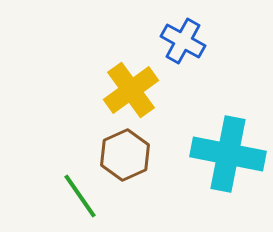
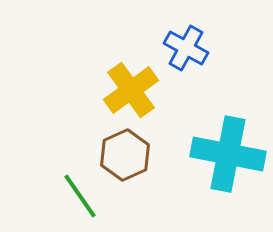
blue cross: moved 3 px right, 7 px down
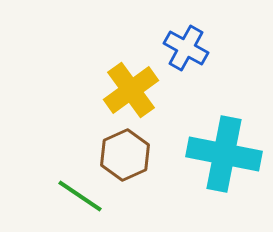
cyan cross: moved 4 px left
green line: rotated 21 degrees counterclockwise
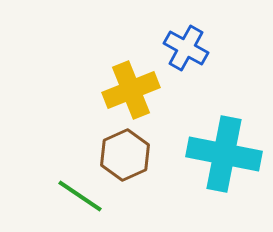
yellow cross: rotated 14 degrees clockwise
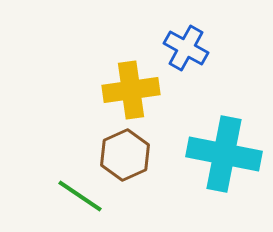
yellow cross: rotated 14 degrees clockwise
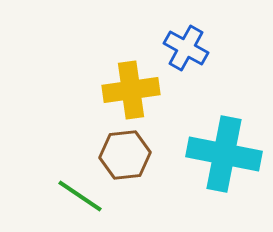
brown hexagon: rotated 18 degrees clockwise
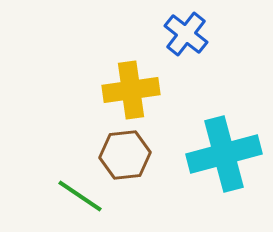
blue cross: moved 14 px up; rotated 9 degrees clockwise
cyan cross: rotated 26 degrees counterclockwise
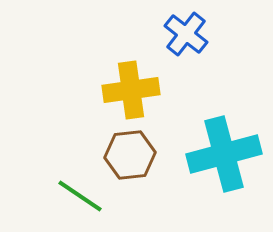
brown hexagon: moved 5 px right
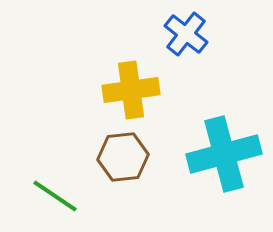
brown hexagon: moved 7 px left, 2 px down
green line: moved 25 px left
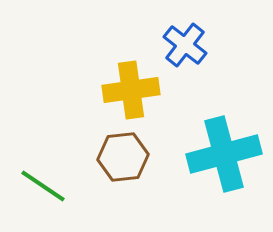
blue cross: moved 1 px left, 11 px down
green line: moved 12 px left, 10 px up
